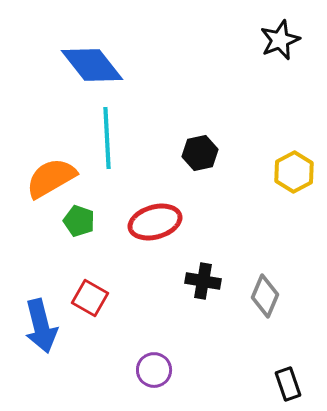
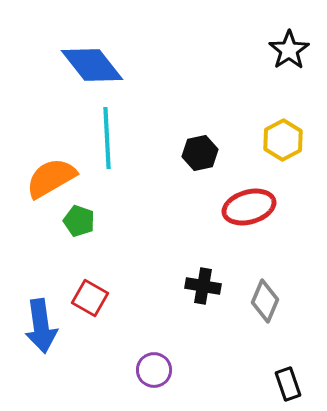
black star: moved 9 px right, 10 px down; rotated 12 degrees counterclockwise
yellow hexagon: moved 11 px left, 32 px up
red ellipse: moved 94 px right, 15 px up
black cross: moved 5 px down
gray diamond: moved 5 px down
blue arrow: rotated 6 degrees clockwise
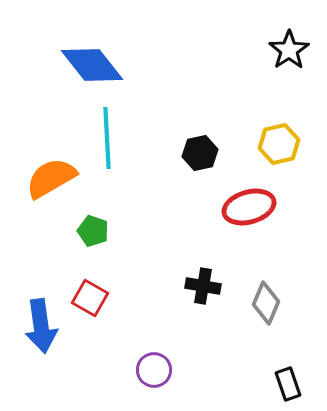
yellow hexagon: moved 4 px left, 4 px down; rotated 15 degrees clockwise
green pentagon: moved 14 px right, 10 px down
gray diamond: moved 1 px right, 2 px down
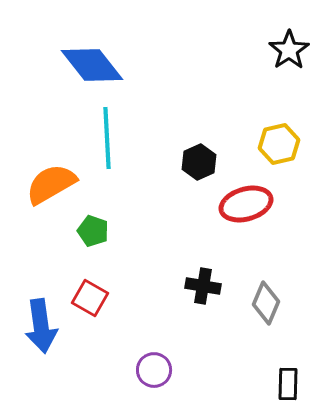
black hexagon: moved 1 px left, 9 px down; rotated 12 degrees counterclockwise
orange semicircle: moved 6 px down
red ellipse: moved 3 px left, 3 px up
black rectangle: rotated 20 degrees clockwise
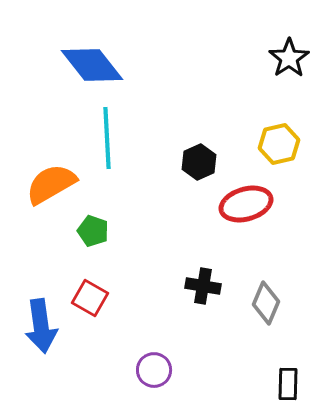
black star: moved 8 px down
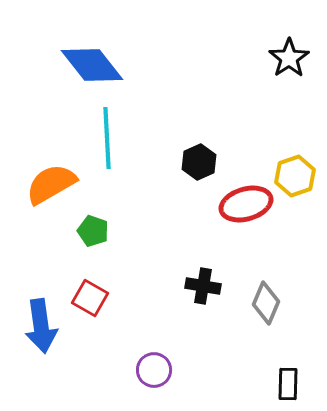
yellow hexagon: moved 16 px right, 32 px down; rotated 6 degrees counterclockwise
